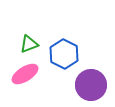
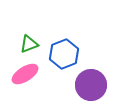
blue hexagon: rotated 12 degrees clockwise
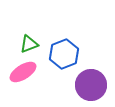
pink ellipse: moved 2 px left, 2 px up
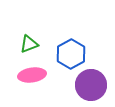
blue hexagon: moved 7 px right; rotated 8 degrees counterclockwise
pink ellipse: moved 9 px right, 3 px down; rotated 24 degrees clockwise
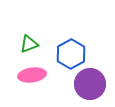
purple circle: moved 1 px left, 1 px up
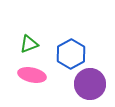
pink ellipse: rotated 20 degrees clockwise
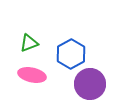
green triangle: moved 1 px up
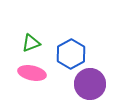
green triangle: moved 2 px right
pink ellipse: moved 2 px up
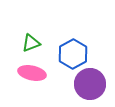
blue hexagon: moved 2 px right
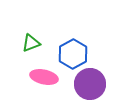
pink ellipse: moved 12 px right, 4 px down
